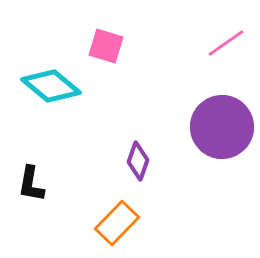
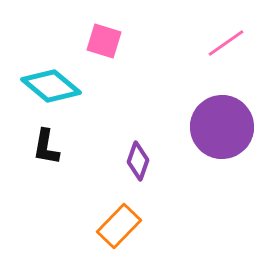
pink square: moved 2 px left, 5 px up
black L-shape: moved 15 px right, 37 px up
orange rectangle: moved 2 px right, 3 px down
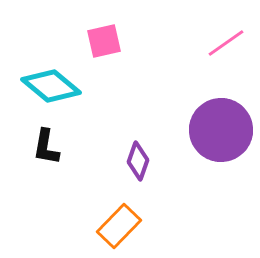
pink square: rotated 30 degrees counterclockwise
purple circle: moved 1 px left, 3 px down
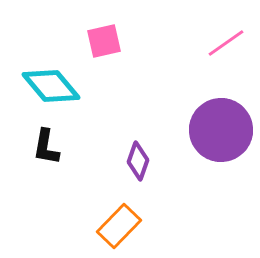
cyan diamond: rotated 10 degrees clockwise
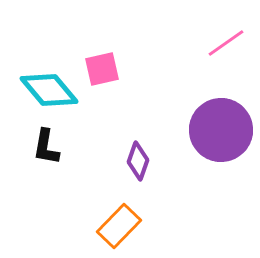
pink square: moved 2 px left, 28 px down
cyan diamond: moved 2 px left, 4 px down
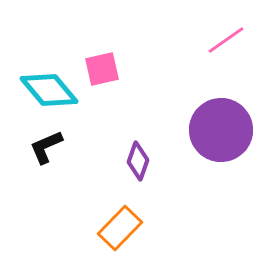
pink line: moved 3 px up
black L-shape: rotated 57 degrees clockwise
orange rectangle: moved 1 px right, 2 px down
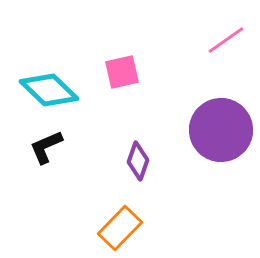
pink square: moved 20 px right, 3 px down
cyan diamond: rotated 6 degrees counterclockwise
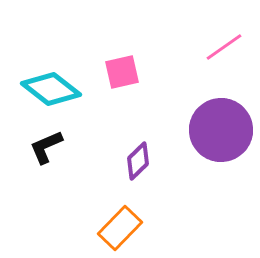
pink line: moved 2 px left, 7 px down
cyan diamond: moved 2 px right, 1 px up; rotated 6 degrees counterclockwise
purple diamond: rotated 27 degrees clockwise
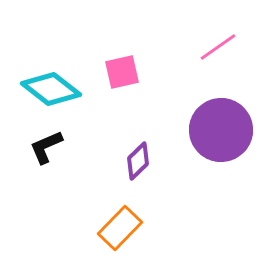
pink line: moved 6 px left
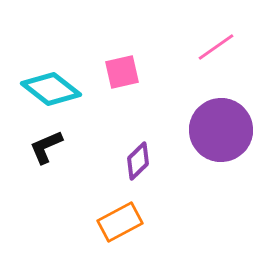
pink line: moved 2 px left
orange rectangle: moved 6 px up; rotated 18 degrees clockwise
